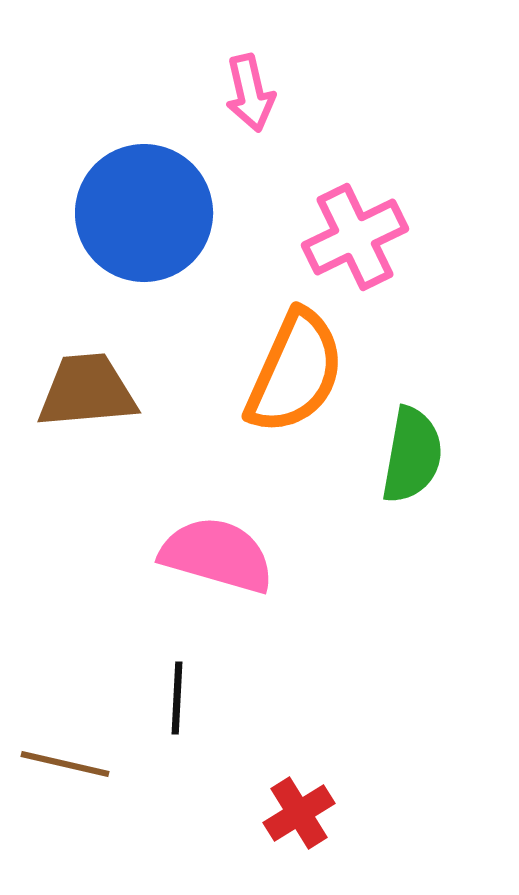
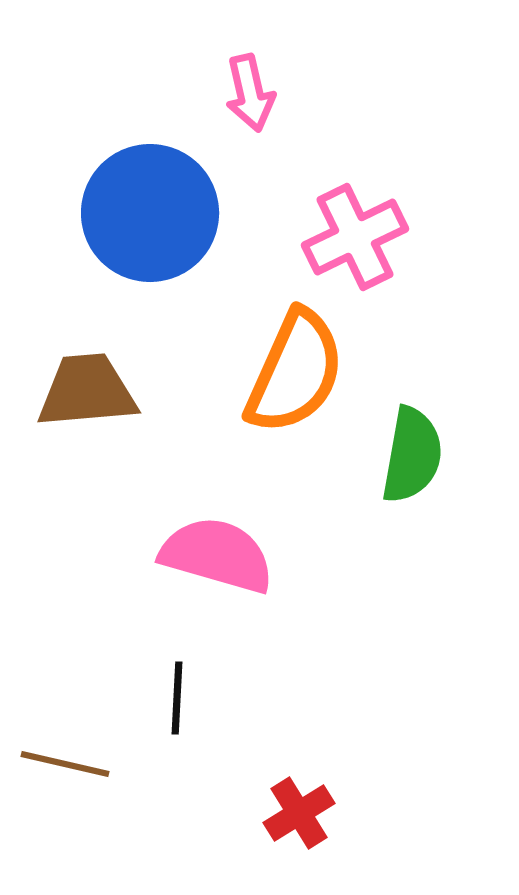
blue circle: moved 6 px right
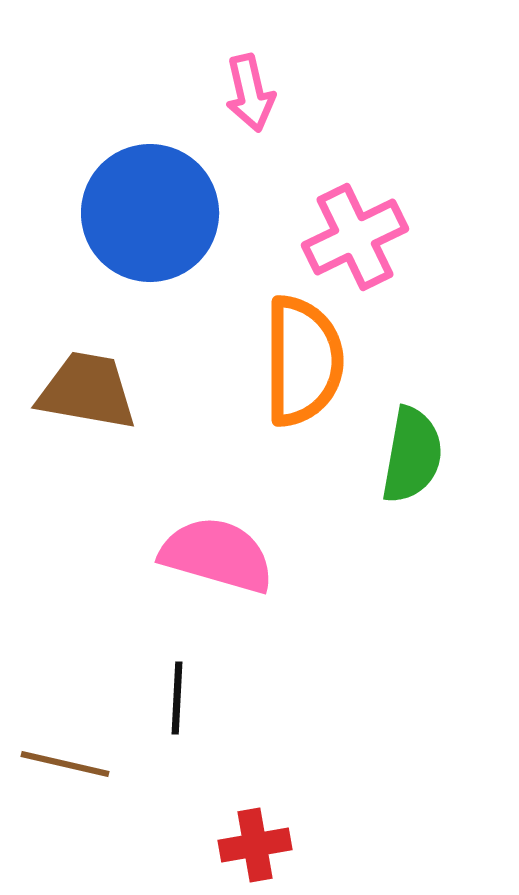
orange semicircle: moved 8 px right, 11 px up; rotated 24 degrees counterclockwise
brown trapezoid: rotated 15 degrees clockwise
red cross: moved 44 px left, 32 px down; rotated 22 degrees clockwise
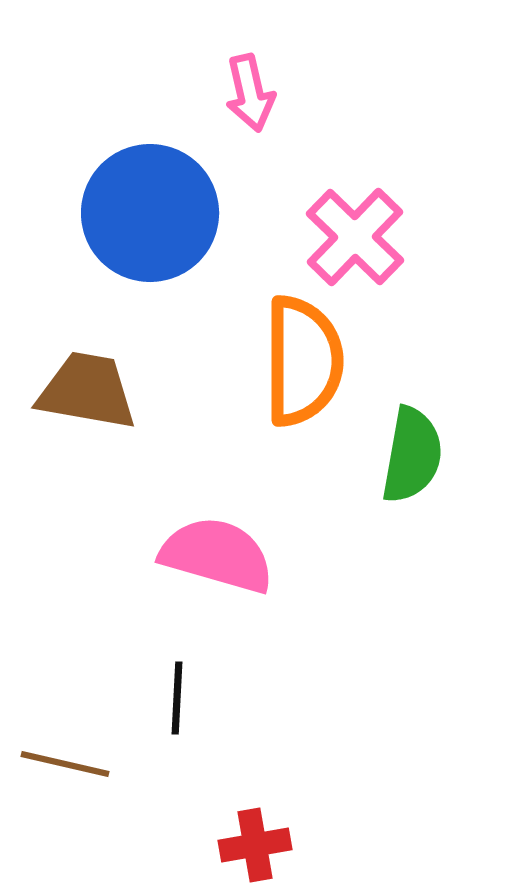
pink cross: rotated 20 degrees counterclockwise
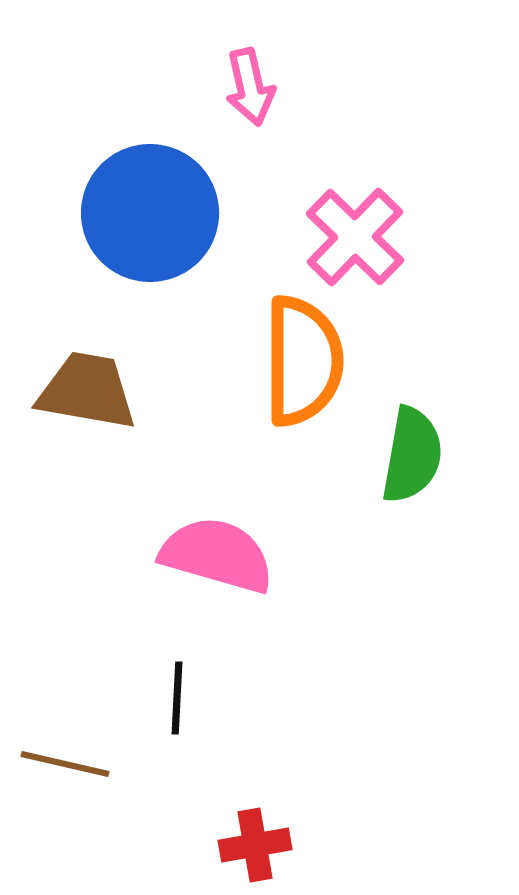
pink arrow: moved 6 px up
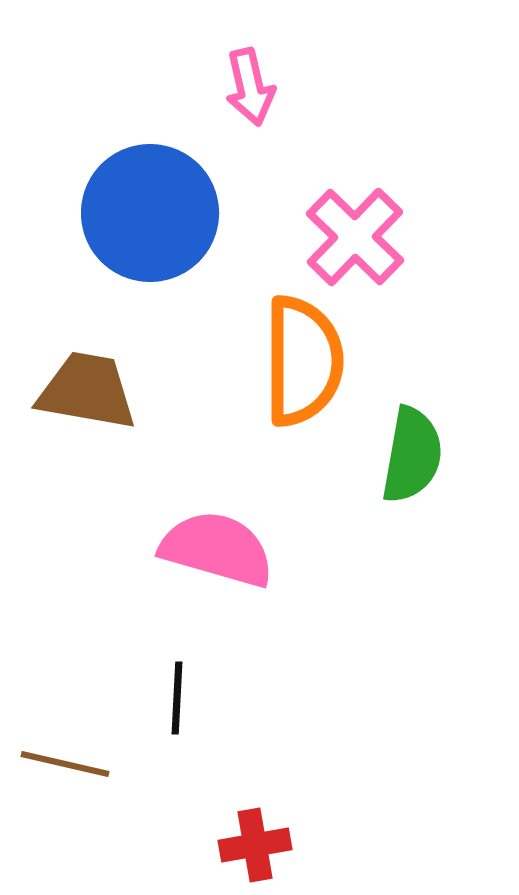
pink semicircle: moved 6 px up
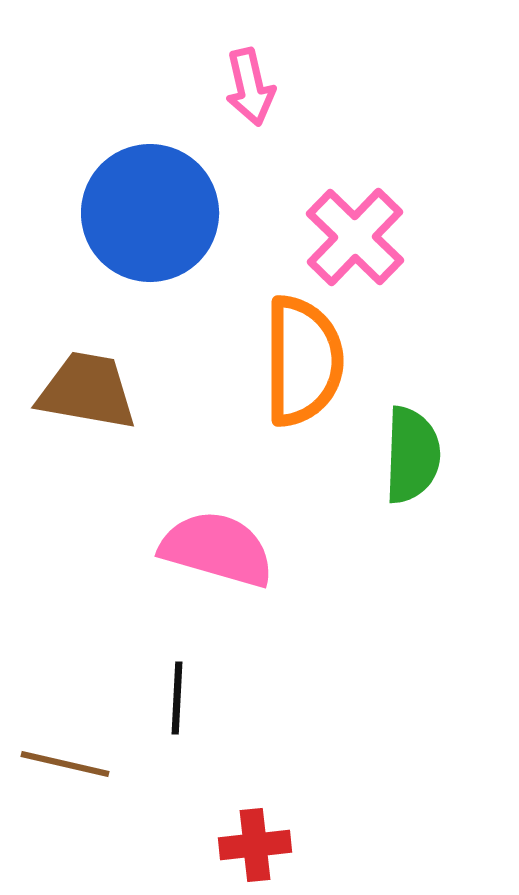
green semicircle: rotated 8 degrees counterclockwise
red cross: rotated 4 degrees clockwise
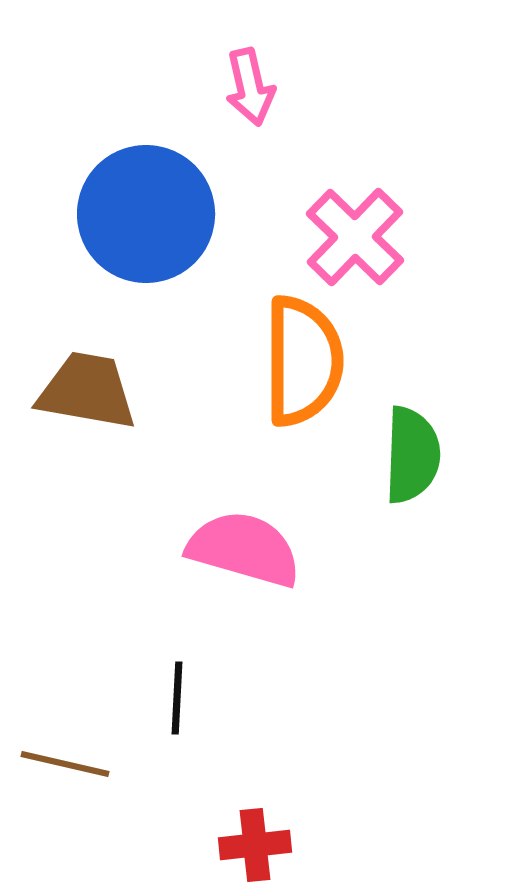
blue circle: moved 4 px left, 1 px down
pink semicircle: moved 27 px right
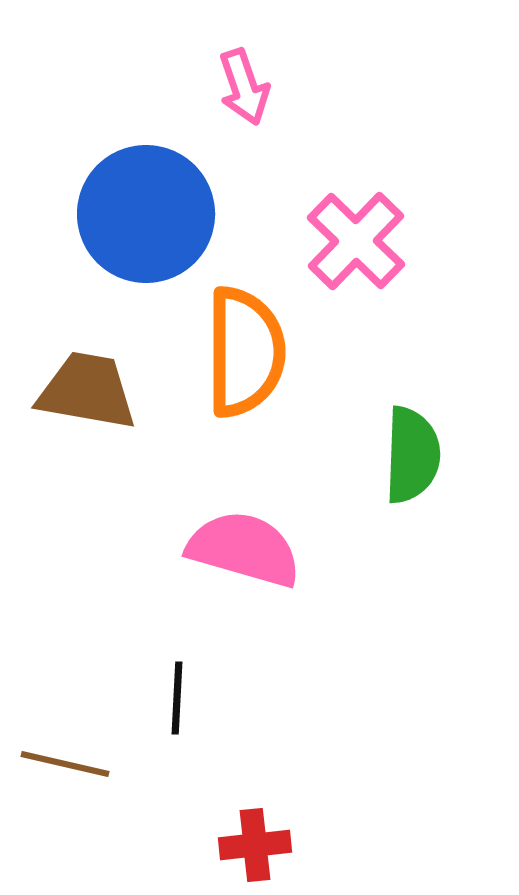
pink arrow: moved 6 px left; rotated 6 degrees counterclockwise
pink cross: moved 1 px right, 4 px down
orange semicircle: moved 58 px left, 9 px up
